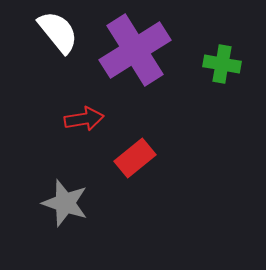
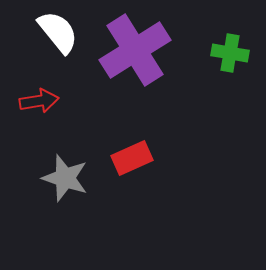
green cross: moved 8 px right, 11 px up
red arrow: moved 45 px left, 18 px up
red rectangle: moved 3 px left; rotated 15 degrees clockwise
gray star: moved 25 px up
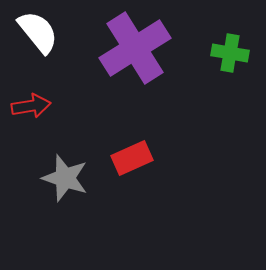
white semicircle: moved 20 px left
purple cross: moved 2 px up
red arrow: moved 8 px left, 5 px down
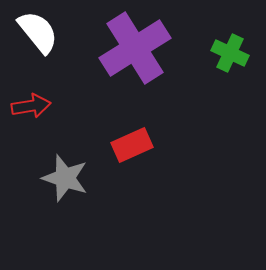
green cross: rotated 15 degrees clockwise
red rectangle: moved 13 px up
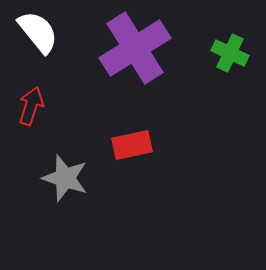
red arrow: rotated 63 degrees counterclockwise
red rectangle: rotated 12 degrees clockwise
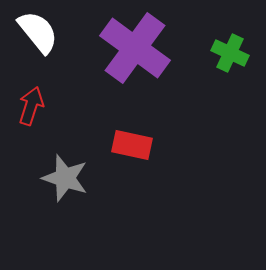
purple cross: rotated 22 degrees counterclockwise
red rectangle: rotated 24 degrees clockwise
